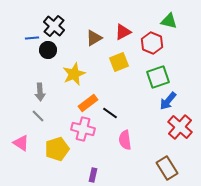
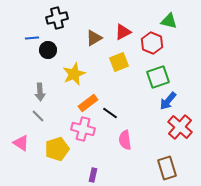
black cross: moved 3 px right, 8 px up; rotated 35 degrees clockwise
brown rectangle: rotated 15 degrees clockwise
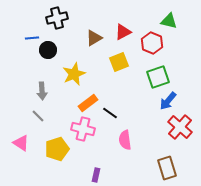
gray arrow: moved 2 px right, 1 px up
purple rectangle: moved 3 px right
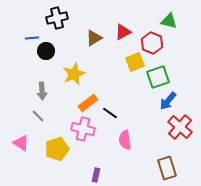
black circle: moved 2 px left, 1 px down
yellow square: moved 16 px right
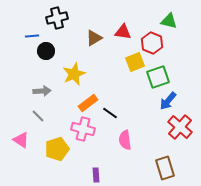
red triangle: rotated 36 degrees clockwise
blue line: moved 2 px up
gray arrow: rotated 90 degrees counterclockwise
pink triangle: moved 3 px up
brown rectangle: moved 2 px left
purple rectangle: rotated 16 degrees counterclockwise
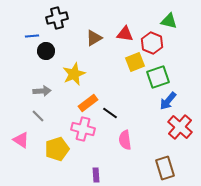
red triangle: moved 2 px right, 2 px down
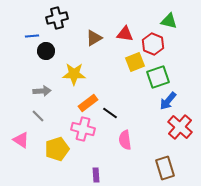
red hexagon: moved 1 px right, 1 px down
yellow star: rotated 25 degrees clockwise
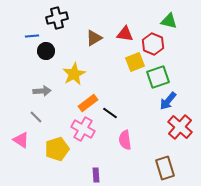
yellow star: rotated 30 degrees counterclockwise
gray line: moved 2 px left, 1 px down
pink cross: rotated 15 degrees clockwise
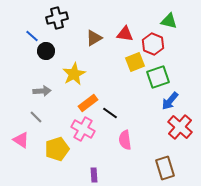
blue line: rotated 48 degrees clockwise
blue arrow: moved 2 px right
purple rectangle: moved 2 px left
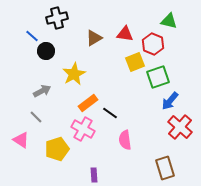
gray arrow: rotated 24 degrees counterclockwise
